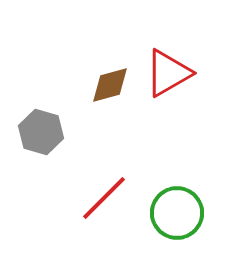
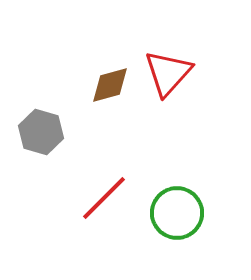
red triangle: rotated 18 degrees counterclockwise
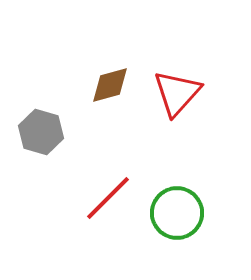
red triangle: moved 9 px right, 20 px down
red line: moved 4 px right
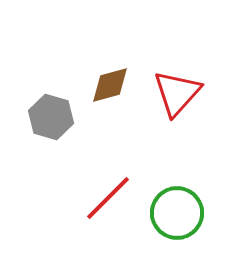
gray hexagon: moved 10 px right, 15 px up
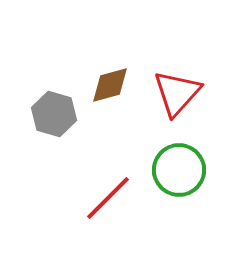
gray hexagon: moved 3 px right, 3 px up
green circle: moved 2 px right, 43 px up
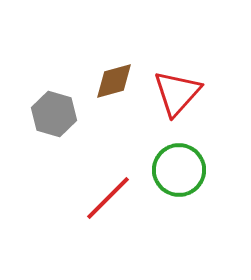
brown diamond: moved 4 px right, 4 px up
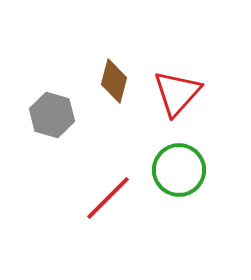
brown diamond: rotated 60 degrees counterclockwise
gray hexagon: moved 2 px left, 1 px down
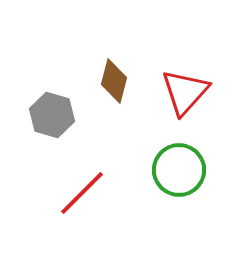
red triangle: moved 8 px right, 1 px up
red line: moved 26 px left, 5 px up
